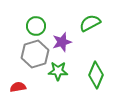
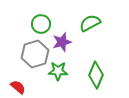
green circle: moved 5 px right, 2 px up
red semicircle: rotated 49 degrees clockwise
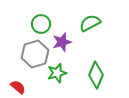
green star: moved 1 px left, 2 px down; rotated 18 degrees counterclockwise
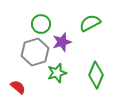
gray hexagon: moved 2 px up
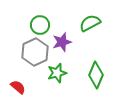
green circle: moved 1 px left, 1 px down
gray hexagon: rotated 8 degrees counterclockwise
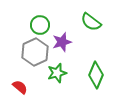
green semicircle: moved 1 px right, 1 px up; rotated 115 degrees counterclockwise
red semicircle: moved 2 px right
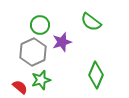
gray hexagon: moved 2 px left
green star: moved 16 px left, 7 px down
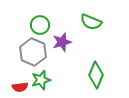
green semicircle: rotated 15 degrees counterclockwise
gray hexagon: rotated 12 degrees counterclockwise
red semicircle: rotated 133 degrees clockwise
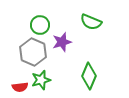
green diamond: moved 7 px left, 1 px down
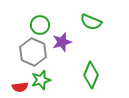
green diamond: moved 2 px right, 1 px up
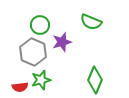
green diamond: moved 4 px right, 5 px down
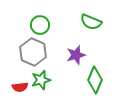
purple star: moved 14 px right, 13 px down
